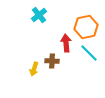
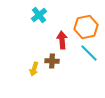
red arrow: moved 4 px left, 3 px up
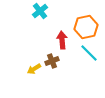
cyan cross: moved 1 px right, 4 px up
brown cross: rotated 24 degrees counterclockwise
yellow arrow: rotated 40 degrees clockwise
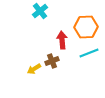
orange hexagon: rotated 10 degrees clockwise
cyan line: rotated 66 degrees counterclockwise
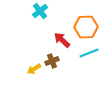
red arrow: rotated 42 degrees counterclockwise
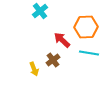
cyan line: rotated 30 degrees clockwise
brown cross: moved 1 px right, 1 px up; rotated 16 degrees counterclockwise
yellow arrow: rotated 80 degrees counterclockwise
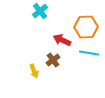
red arrow: rotated 18 degrees counterclockwise
yellow arrow: moved 2 px down
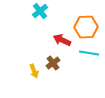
brown cross: moved 3 px down
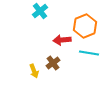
orange hexagon: moved 1 px left, 1 px up; rotated 20 degrees counterclockwise
red arrow: rotated 30 degrees counterclockwise
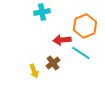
cyan cross: moved 2 px right, 1 px down; rotated 28 degrees clockwise
cyan line: moved 8 px left; rotated 24 degrees clockwise
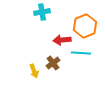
cyan line: rotated 30 degrees counterclockwise
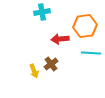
orange hexagon: rotated 15 degrees clockwise
red arrow: moved 2 px left, 1 px up
cyan line: moved 10 px right
brown cross: moved 2 px left, 1 px down
